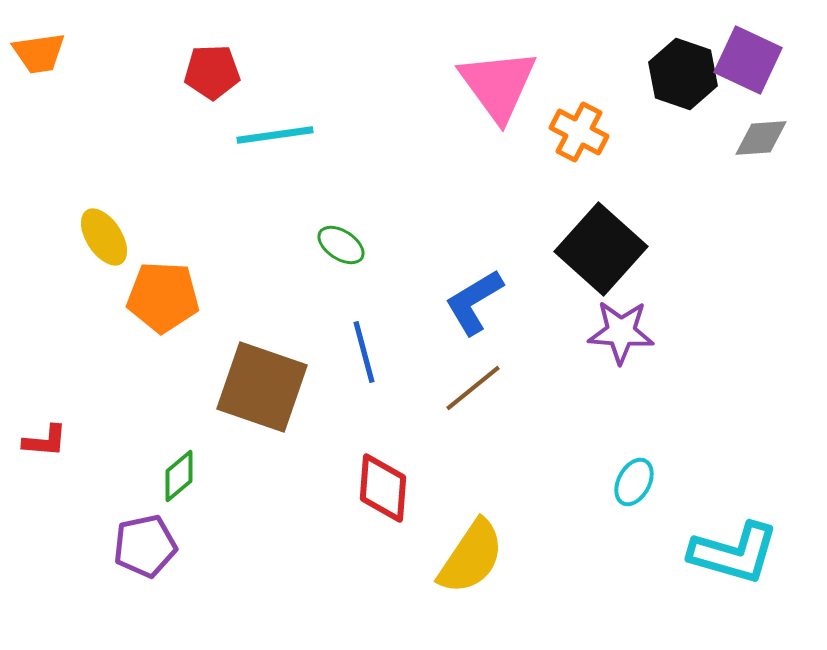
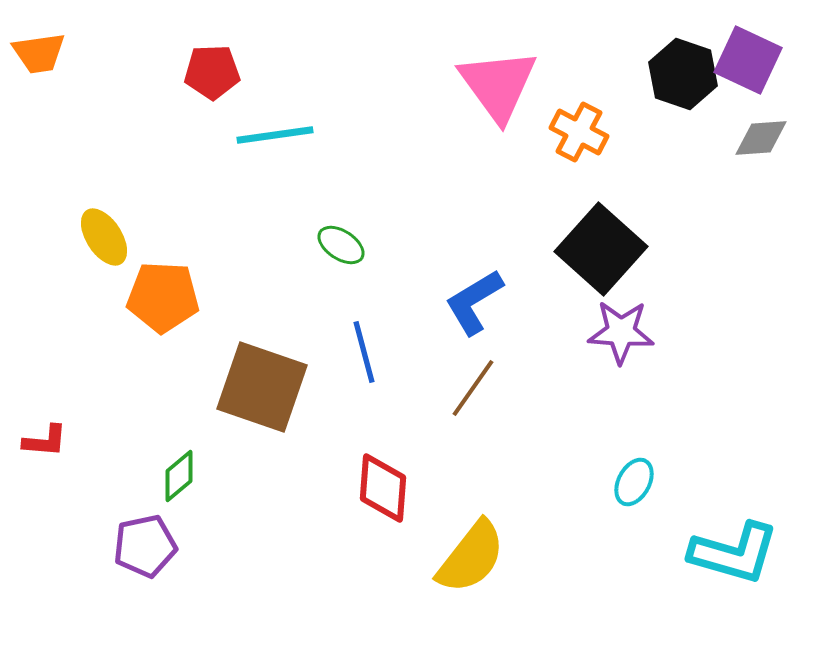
brown line: rotated 16 degrees counterclockwise
yellow semicircle: rotated 4 degrees clockwise
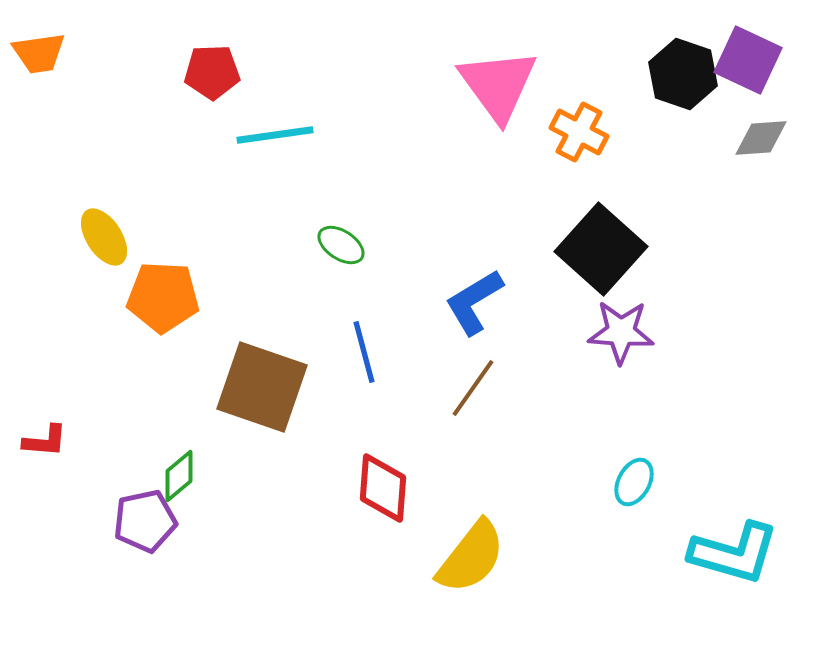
purple pentagon: moved 25 px up
